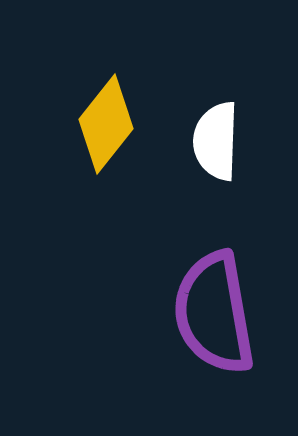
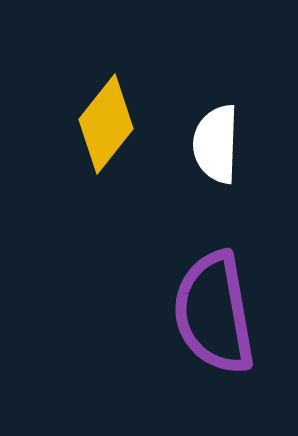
white semicircle: moved 3 px down
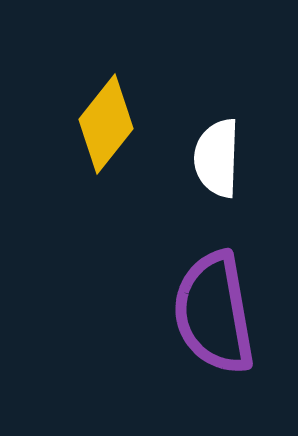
white semicircle: moved 1 px right, 14 px down
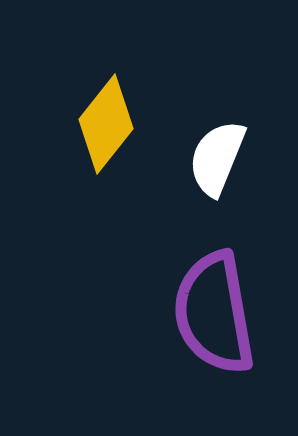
white semicircle: rotated 20 degrees clockwise
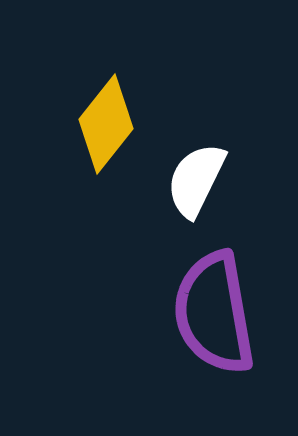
white semicircle: moved 21 px left, 22 px down; rotated 4 degrees clockwise
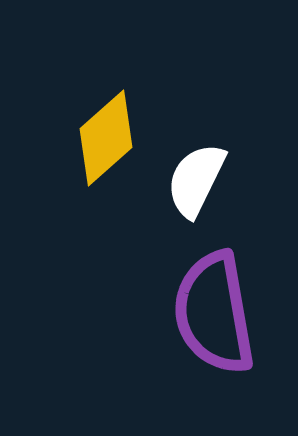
yellow diamond: moved 14 px down; rotated 10 degrees clockwise
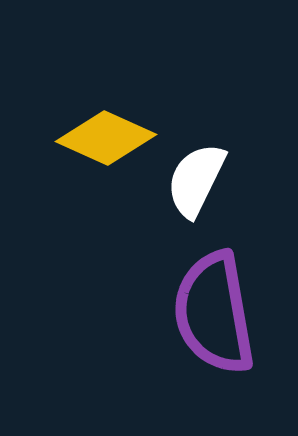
yellow diamond: rotated 66 degrees clockwise
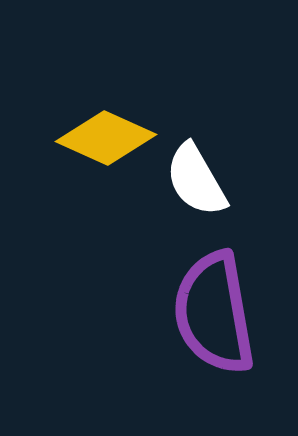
white semicircle: rotated 56 degrees counterclockwise
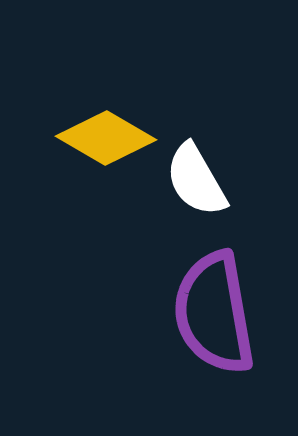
yellow diamond: rotated 6 degrees clockwise
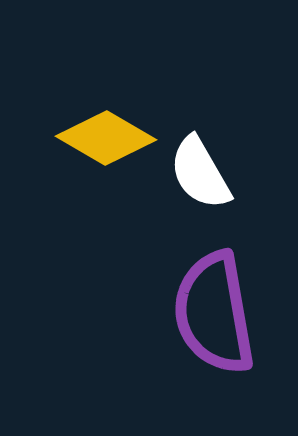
white semicircle: moved 4 px right, 7 px up
